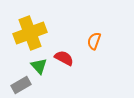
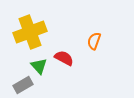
yellow cross: moved 1 px up
gray rectangle: moved 2 px right
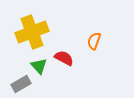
yellow cross: moved 2 px right
gray rectangle: moved 2 px left, 1 px up
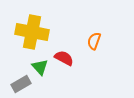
yellow cross: rotated 32 degrees clockwise
green triangle: moved 1 px right, 1 px down
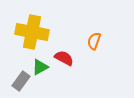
green triangle: rotated 42 degrees clockwise
gray rectangle: moved 3 px up; rotated 24 degrees counterclockwise
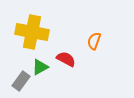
red semicircle: moved 2 px right, 1 px down
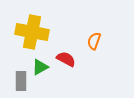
gray rectangle: rotated 36 degrees counterclockwise
